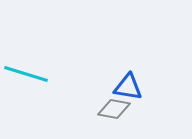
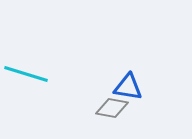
gray diamond: moved 2 px left, 1 px up
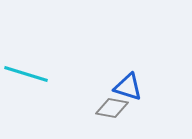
blue triangle: rotated 8 degrees clockwise
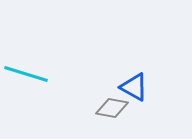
blue triangle: moved 6 px right; rotated 12 degrees clockwise
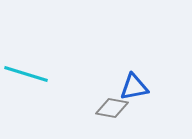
blue triangle: rotated 40 degrees counterclockwise
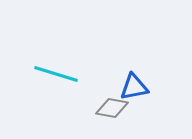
cyan line: moved 30 px right
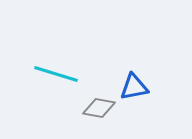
gray diamond: moved 13 px left
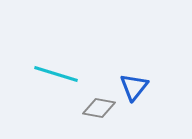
blue triangle: rotated 40 degrees counterclockwise
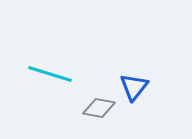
cyan line: moved 6 px left
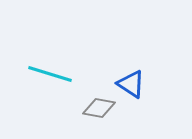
blue triangle: moved 3 px left, 3 px up; rotated 36 degrees counterclockwise
